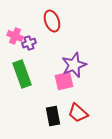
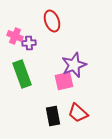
purple cross: rotated 16 degrees clockwise
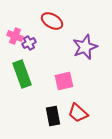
red ellipse: rotated 40 degrees counterclockwise
purple cross: rotated 24 degrees counterclockwise
purple star: moved 11 px right, 18 px up
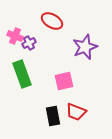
red trapezoid: moved 2 px left, 1 px up; rotated 20 degrees counterclockwise
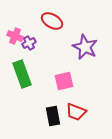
purple star: rotated 25 degrees counterclockwise
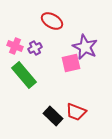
pink cross: moved 10 px down
purple cross: moved 6 px right, 5 px down
green rectangle: moved 2 px right, 1 px down; rotated 20 degrees counterclockwise
pink square: moved 7 px right, 18 px up
black rectangle: rotated 36 degrees counterclockwise
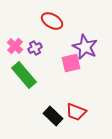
pink cross: rotated 21 degrees clockwise
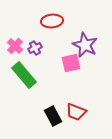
red ellipse: rotated 35 degrees counterclockwise
purple star: moved 2 px up
black rectangle: rotated 18 degrees clockwise
